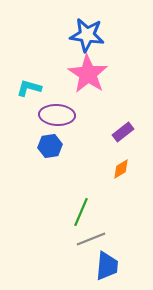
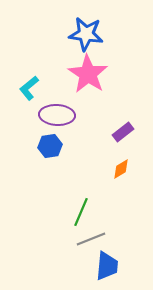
blue star: moved 1 px left, 1 px up
cyan L-shape: rotated 55 degrees counterclockwise
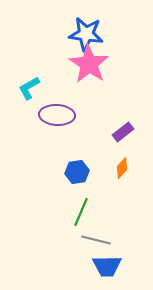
pink star: moved 1 px right, 10 px up
cyan L-shape: rotated 10 degrees clockwise
blue hexagon: moved 27 px right, 26 px down
orange diamond: moved 1 px right, 1 px up; rotated 15 degrees counterclockwise
gray line: moved 5 px right, 1 px down; rotated 36 degrees clockwise
blue trapezoid: rotated 84 degrees clockwise
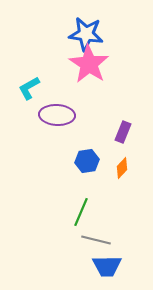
purple rectangle: rotated 30 degrees counterclockwise
blue hexagon: moved 10 px right, 11 px up
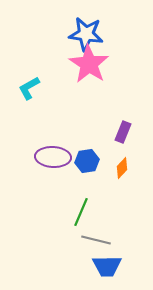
purple ellipse: moved 4 px left, 42 px down
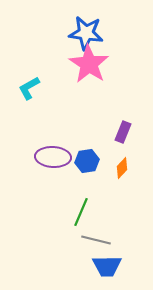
blue star: moved 1 px up
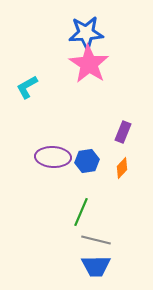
blue star: rotated 12 degrees counterclockwise
cyan L-shape: moved 2 px left, 1 px up
blue trapezoid: moved 11 px left
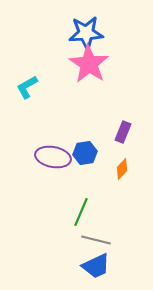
purple ellipse: rotated 8 degrees clockwise
blue hexagon: moved 2 px left, 8 px up
orange diamond: moved 1 px down
blue trapezoid: rotated 24 degrees counterclockwise
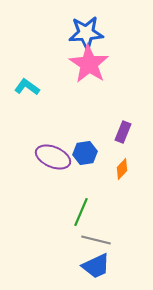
cyan L-shape: rotated 65 degrees clockwise
purple ellipse: rotated 12 degrees clockwise
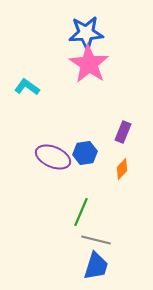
blue trapezoid: rotated 48 degrees counterclockwise
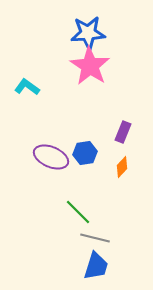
blue star: moved 2 px right
pink star: moved 1 px right, 2 px down
purple ellipse: moved 2 px left
orange diamond: moved 2 px up
green line: moved 3 px left; rotated 68 degrees counterclockwise
gray line: moved 1 px left, 2 px up
